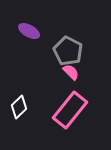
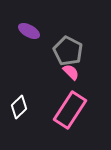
pink rectangle: rotated 6 degrees counterclockwise
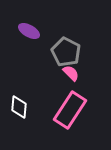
gray pentagon: moved 2 px left, 1 px down
pink semicircle: moved 1 px down
white diamond: rotated 40 degrees counterclockwise
